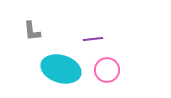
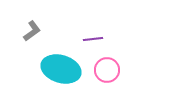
gray L-shape: rotated 120 degrees counterclockwise
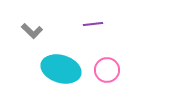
gray L-shape: rotated 80 degrees clockwise
purple line: moved 15 px up
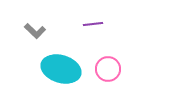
gray L-shape: moved 3 px right
pink circle: moved 1 px right, 1 px up
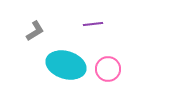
gray L-shape: rotated 75 degrees counterclockwise
cyan ellipse: moved 5 px right, 4 px up
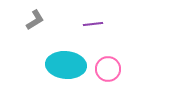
gray L-shape: moved 11 px up
cyan ellipse: rotated 12 degrees counterclockwise
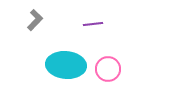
gray L-shape: rotated 15 degrees counterclockwise
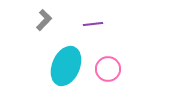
gray L-shape: moved 9 px right
cyan ellipse: moved 1 px down; rotated 72 degrees counterclockwise
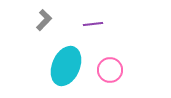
pink circle: moved 2 px right, 1 px down
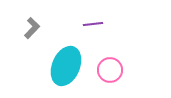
gray L-shape: moved 12 px left, 8 px down
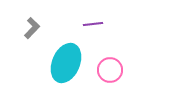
cyan ellipse: moved 3 px up
